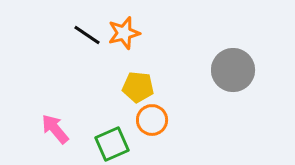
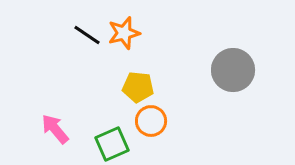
orange circle: moved 1 px left, 1 px down
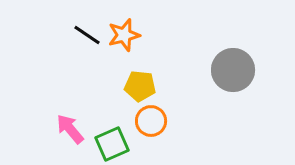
orange star: moved 2 px down
yellow pentagon: moved 2 px right, 1 px up
pink arrow: moved 15 px right
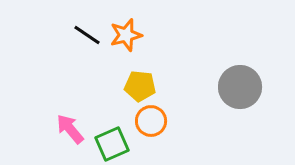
orange star: moved 2 px right
gray circle: moved 7 px right, 17 px down
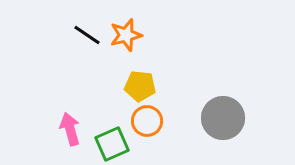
gray circle: moved 17 px left, 31 px down
orange circle: moved 4 px left
pink arrow: rotated 24 degrees clockwise
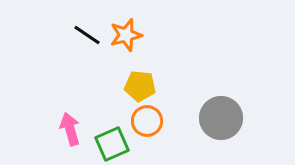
gray circle: moved 2 px left
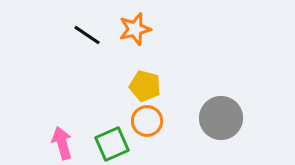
orange star: moved 9 px right, 6 px up
yellow pentagon: moved 5 px right; rotated 8 degrees clockwise
pink arrow: moved 8 px left, 14 px down
